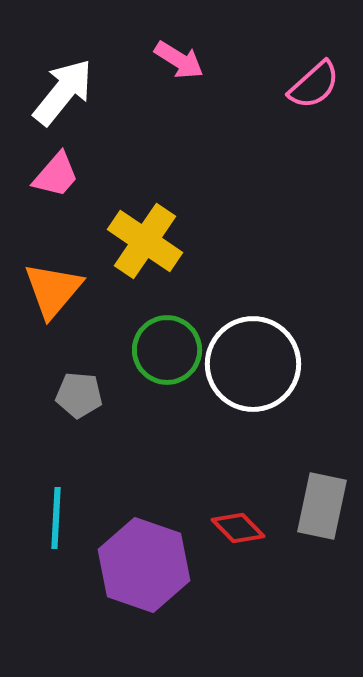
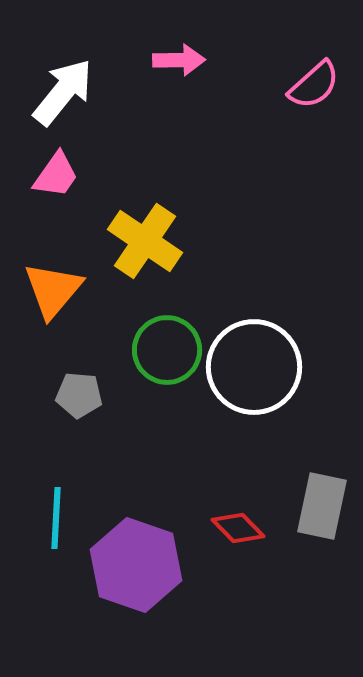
pink arrow: rotated 33 degrees counterclockwise
pink trapezoid: rotated 6 degrees counterclockwise
white circle: moved 1 px right, 3 px down
purple hexagon: moved 8 px left
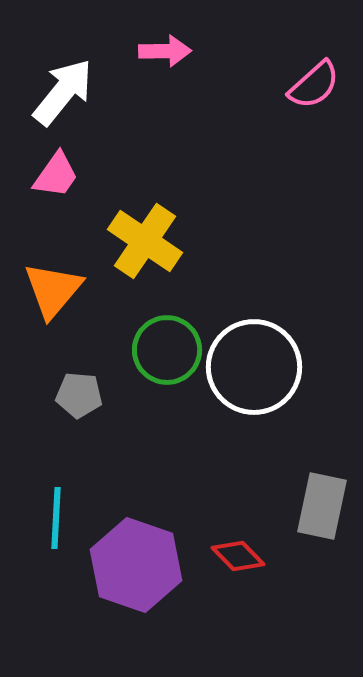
pink arrow: moved 14 px left, 9 px up
red diamond: moved 28 px down
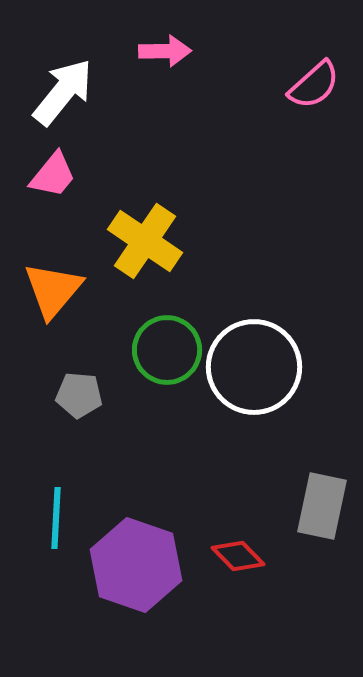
pink trapezoid: moved 3 px left; rotated 4 degrees clockwise
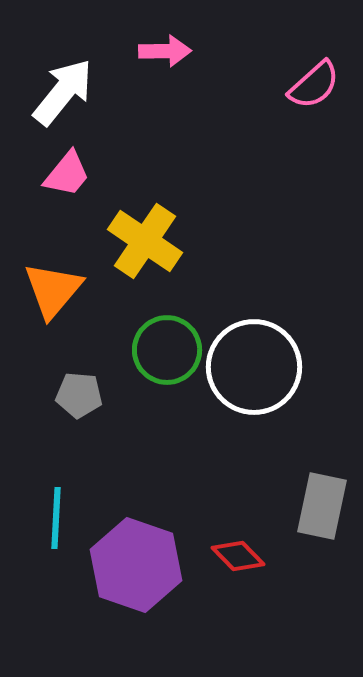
pink trapezoid: moved 14 px right, 1 px up
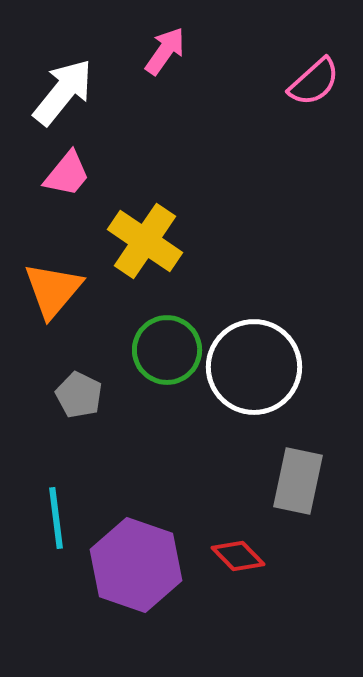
pink arrow: rotated 54 degrees counterclockwise
pink semicircle: moved 3 px up
gray pentagon: rotated 21 degrees clockwise
gray rectangle: moved 24 px left, 25 px up
cyan line: rotated 10 degrees counterclockwise
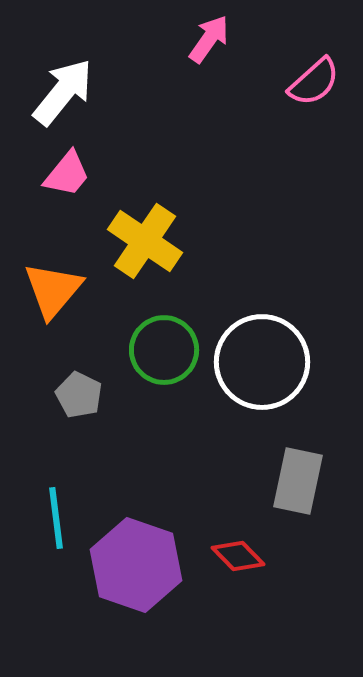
pink arrow: moved 44 px right, 12 px up
green circle: moved 3 px left
white circle: moved 8 px right, 5 px up
